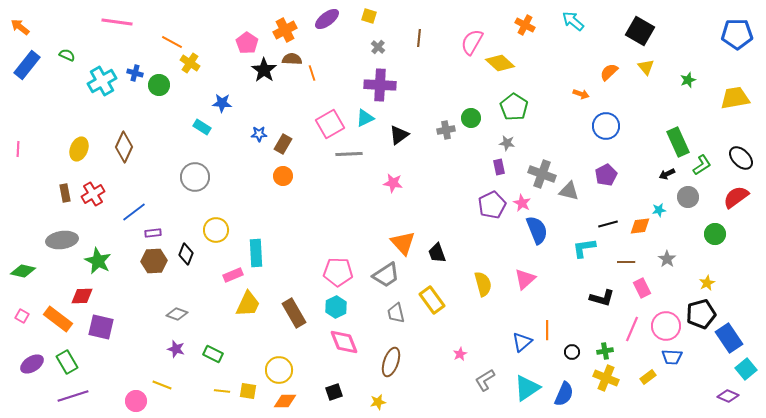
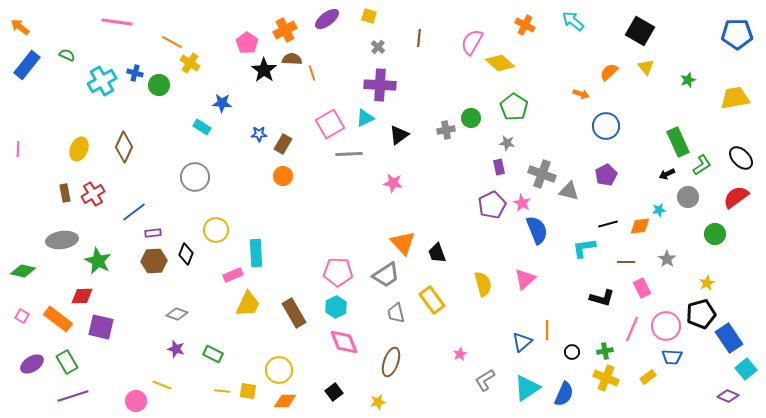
black square at (334, 392): rotated 18 degrees counterclockwise
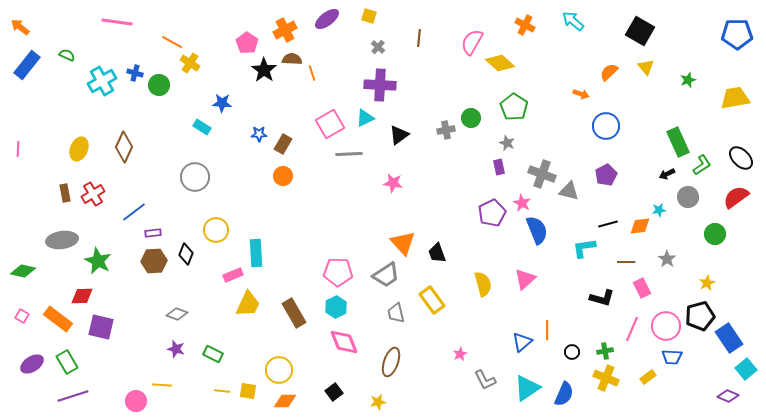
gray star at (507, 143): rotated 14 degrees clockwise
purple pentagon at (492, 205): moved 8 px down
black pentagon at (701, 314): moved 1 px left, 2 px down
gray L-shape at (485, 380): rotated 85 degrees counterclockwise
yellow line at (162, 385): rotated 18 degrees counterclockwise
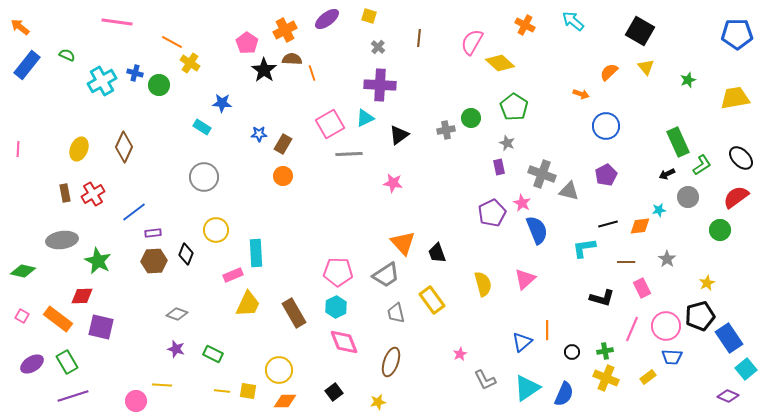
gray circle at (195, 177): moved 9 px right
green circle at (715, 234): moved 5 px right, 4 px up
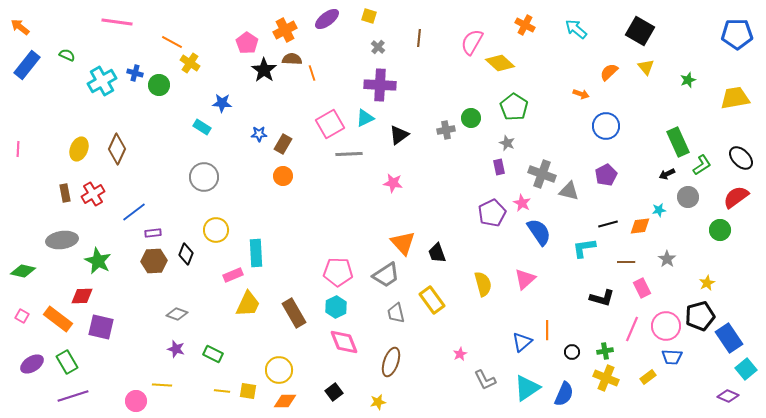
cyan arrow at (573, 21): moved 3 px right, 8 px down
brown diamond at (124, 147): moved 7 px left, 2 px down
blue semicircle at (537, 230): moved 2 px right, 2 px down; rotated 12 degrees counterclockwise
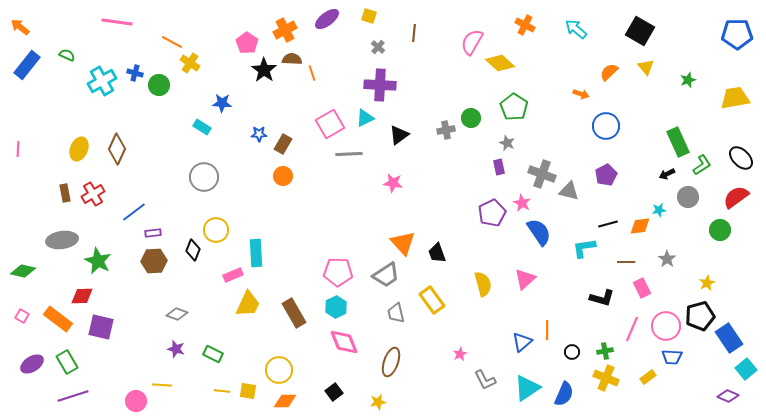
brown line at (419, 38): moved 5 px left, 5 px up
black diamond at (186, 254): moved 7 px right, 4 px up
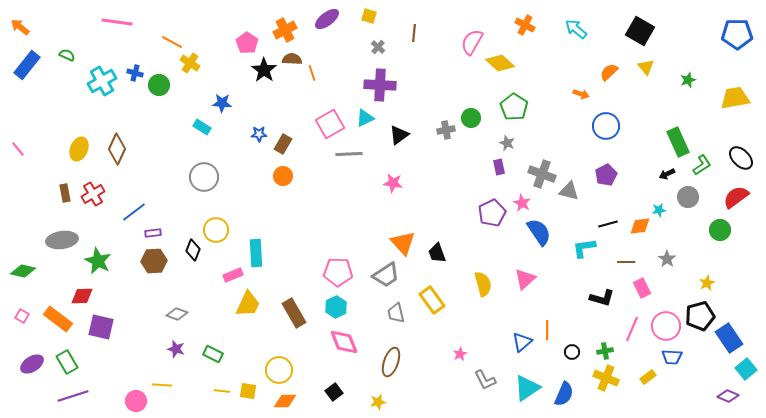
pink line at (18, 149): rotated 42 degrees counterclockwise
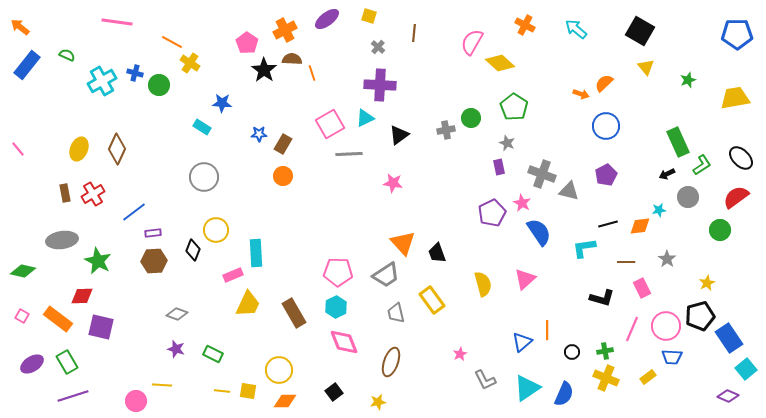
orange semicircle at (609, 72): moved 5 px left, 11 px down
